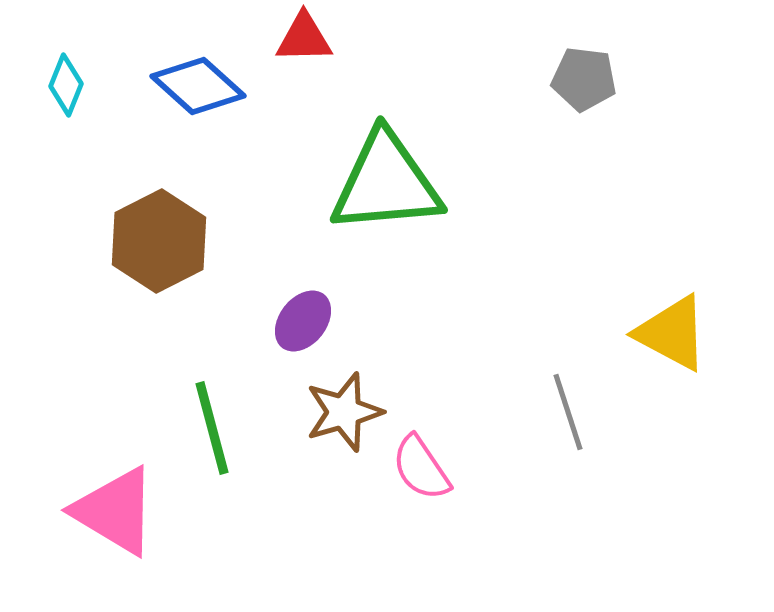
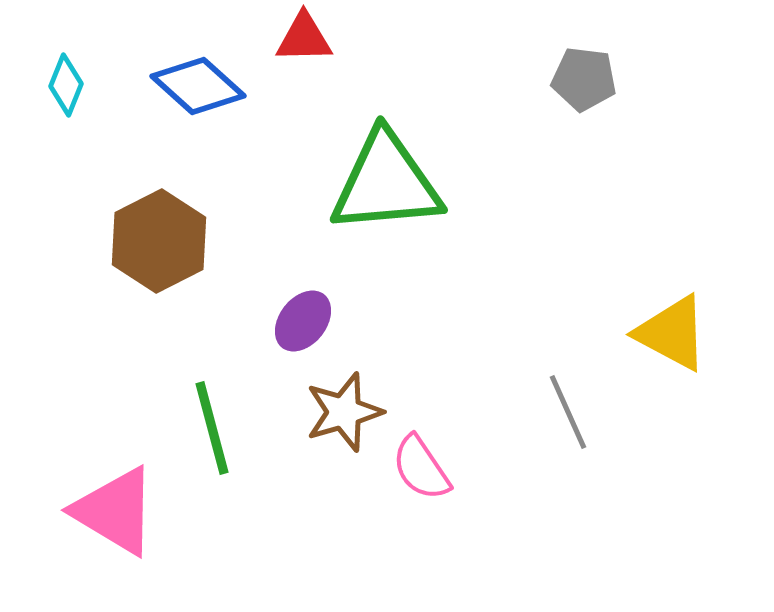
gray line: rotated 6 degrees counterclockwise
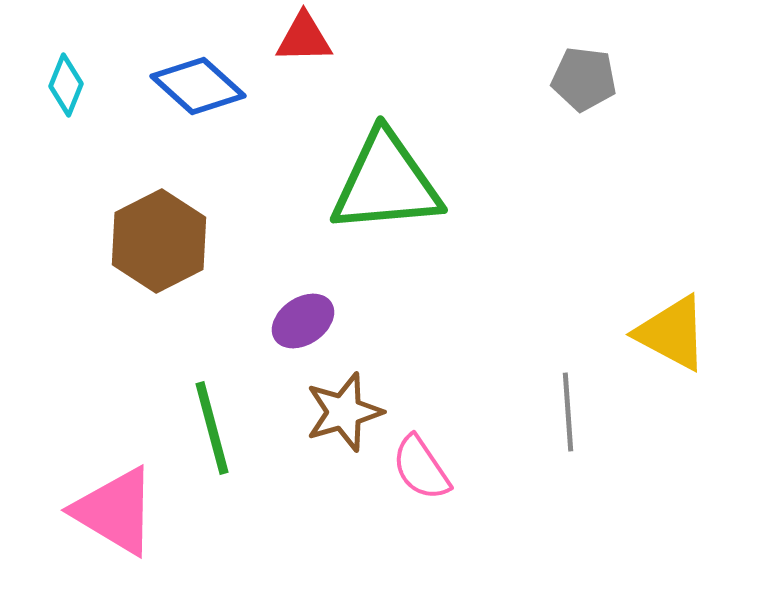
purple ellipse: rotated 18 degrees clockwise
gray line: rotated 20 degrees clockwise
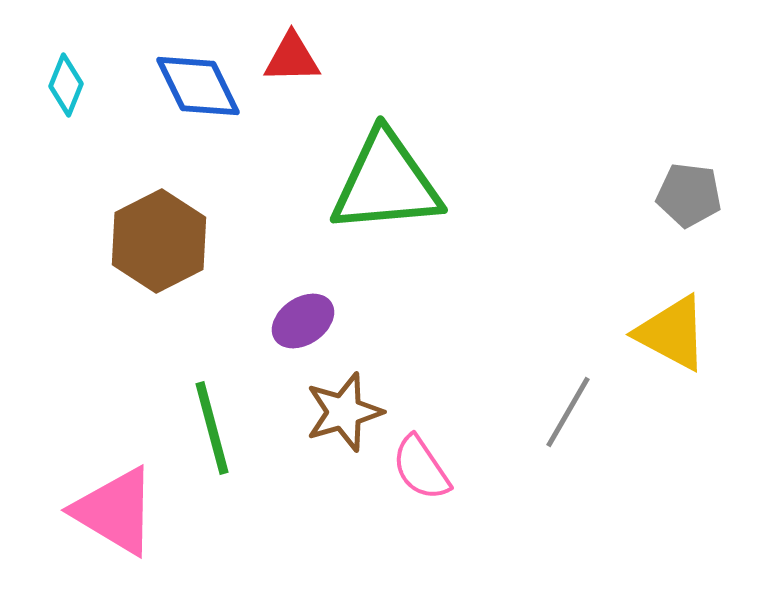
red triangle: moved 12 px left, 20 px down
gray pentagon: moved 105 px right, 116 px down
blue diamond: rotated 22 degrees clockwise
gray line: rotated 34 degrees clockwise
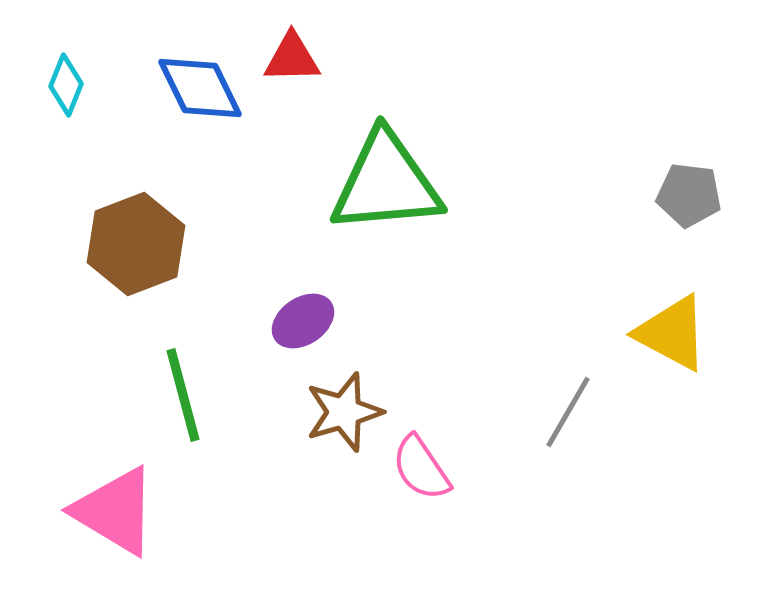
blue diamond: moved 2 px right, 2 px down
brown hexagon: moved 23 px left, 3 px down; rotated 6 degrees clockwise
green line: moved 29 px left, 33 px up
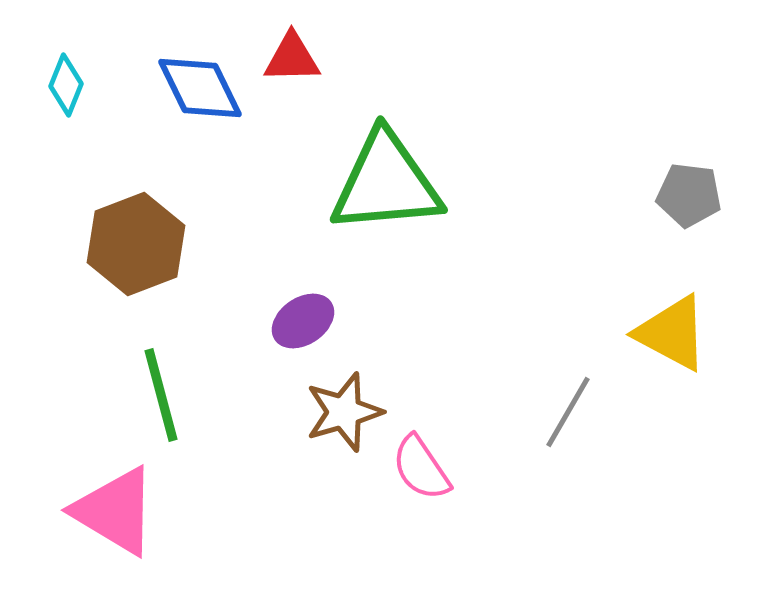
green line: moved 22 px left
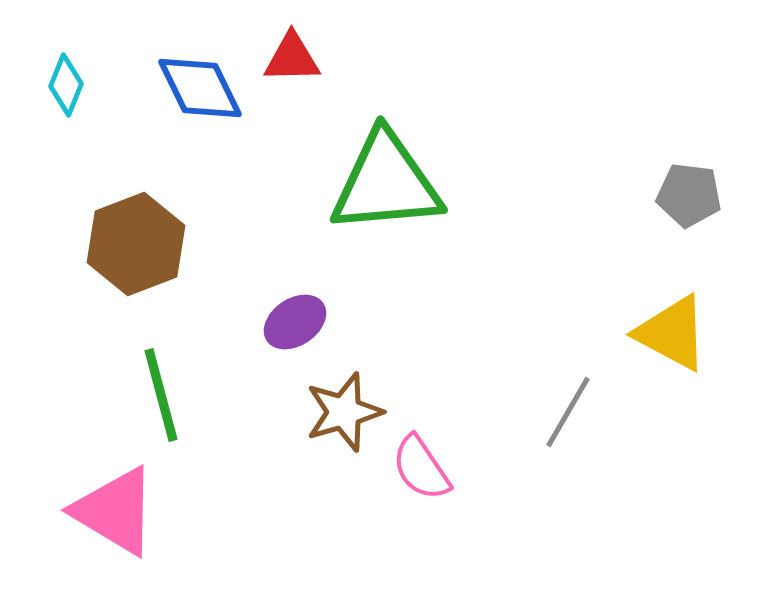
purple ellipse: moved 8 px left, 1 px down
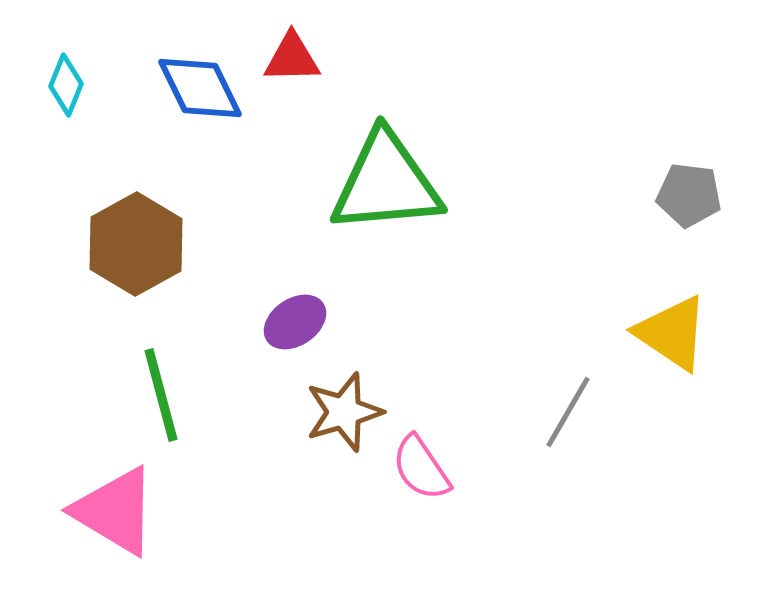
brown hexagon: rotated 8 degrees counterclockwise
yellow triangle: rotated 6 degrees clockwise
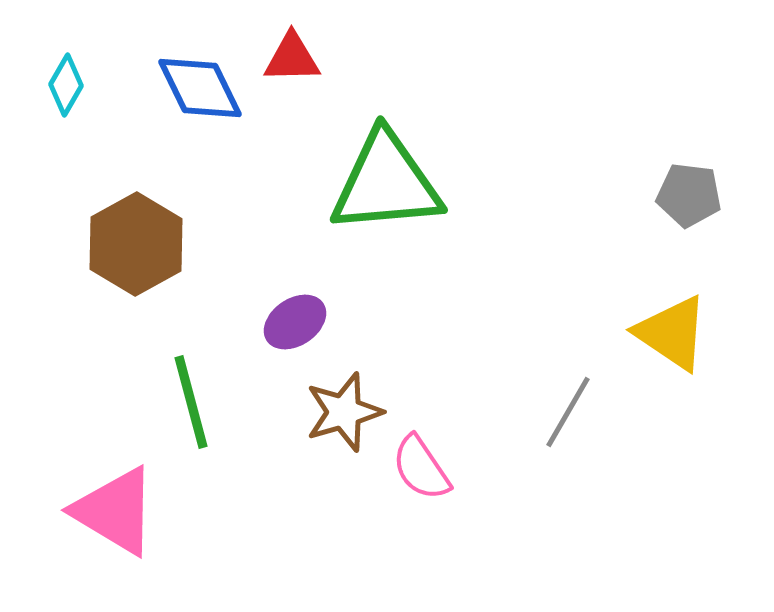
cyan diamond: rotated 8 degrees clockwise
green line: moved 30 px right, 7 px down
